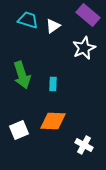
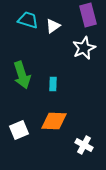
purple rectangle: rotated 35 degrees clockwise
orange diamond: moved 1 px right
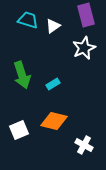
purple rectangle: moved 2 px left
cyan rectangle: rotated 56 degrees clockwise
orange diamond: rotated 12 degrees clockwise
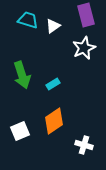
orange diamond: rotated 48 degrees counterclockwise
white square: moved 1 px right, 1 px down
white cross: rotated 12 degrees counterclockwise
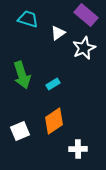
purple rectangle: rotated 35 degrees counterclockwise
cyan trapezoid: moved 1 px up
white triangle: moved 5 px right, 7 px down
white cross: moved 6 px left, 4 px down; rotated 18 degrees counterclockwise
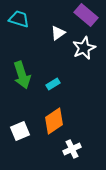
cyan trapezoid: moved 9 px left
white cross: moved 6 px left; rotated 24 degrees counterclockwise
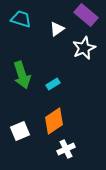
cyan trapezoid: moved 2 px right
white triangle: moved 1 px left, 4 px up
white cross: moved 6 px left
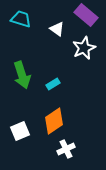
white triangle: rotated 49 degrees counterclockwise
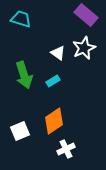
white triangle: moved 1 px right, 24 px down
green arrow: moved 2 px right
cyan rectangle: moved 3 px up
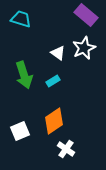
white cross: rotated 30 degrees counterclockwise
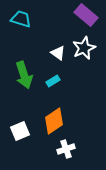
white cross: rotated 36 degrees clockwise
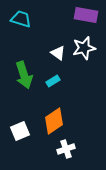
purple rectangle: rotated 30 degrees counterclockwise
white star: rotated 10 degrees clockwise
